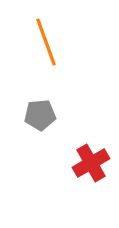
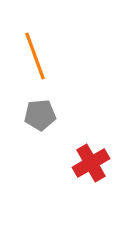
orange line: moved 11 px left, 14 px down
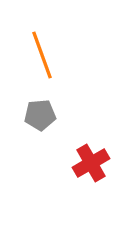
orange line: moved 7 px right, 1 px up
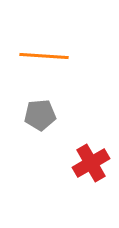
orange line: moved 2 px right, 1 px down; rotated 66 degrees counterclockwise
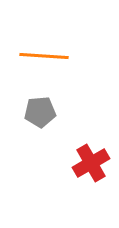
gray pentagon: moved 3 px up
